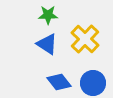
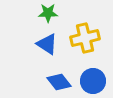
green star: moved 2 px up
yellow cross: moved 1 px up; rotated 32 degrees clockwise
blue circle: moved 2 px up
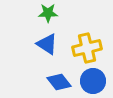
yellow cross: moved 2 px right, 10 px down
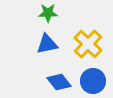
blue triangle: rotated 45 degrees counterclockwise
yellow cross: moved 1 px right, 4 px up; rotated 32 degrees counterclockwise
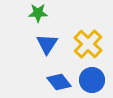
green star: moved 10 px left
blue triangle: rotated 45 degrees counterclockwise
blue circle: moved 1 px left, 1 px up
